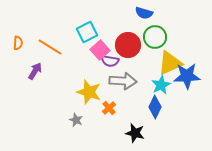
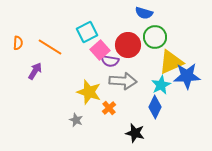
yellow triangle: moved 1 px right, 1 px up
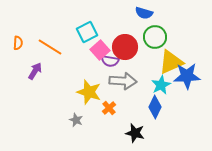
red circle: moved 3 px left, 2 px down
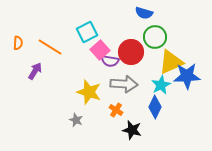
red circle: moved 6 px right, 5 px down
gray arrow: moved 1 px right, 3 px down
orange cross: moved 7 px right, 2 px down; rotated 16 degrees counterclockwise
black star: moved 3 px left, 3 px up
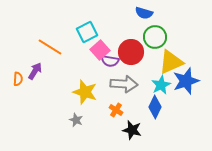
orange semicircle: moved 36 px down
blue star: moved 1 px left, 5 px down; rotated 16 degrees counterclockwise
yellow star: moved 4 px left
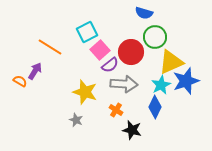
purple semicircle: moved 4 px down; rotated 48 degrees counterclockwise
orange semicircle: moved 2 px right, 2 px down; rotated 64 degrees counterclockwise
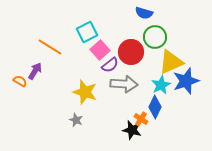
orange cross: moved 25 px right, 9 px down
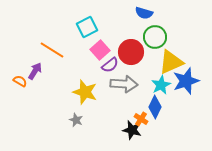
cyan square: moved 5 px up
orange line: moved 2 px right, 3 px down
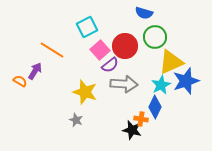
red circle: moved 6 px left, 6 px up
orange cross: rotated 24 degrees counterclockwise
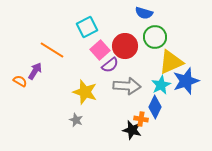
gray arrow: moved 3 px right, 2 px down
